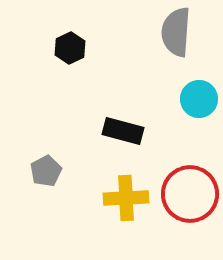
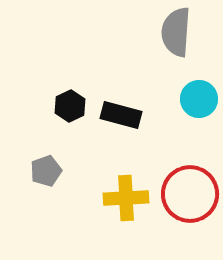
black hexagon: moved 58 px down
black rectangle: moved 2 px left, 16 px up
gray pentagon: rotated 8 degrees clockwise
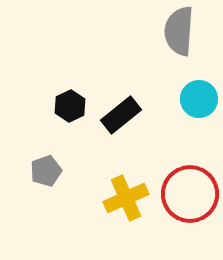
gray semicircle: moved 3 px right, 1 px up
black rectangle: rotated 54 degrees counterclockwise
yellow cross: rotated 21 degrees counterclockwise
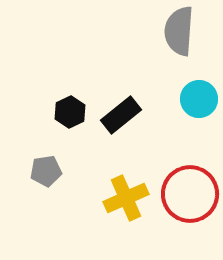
black hexagon: moved 6 px down
gray pentagon: rotated 12 degrees clockwise
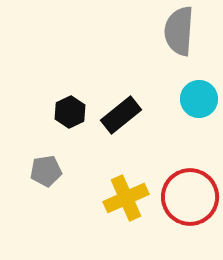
red circle: moved 3 px down
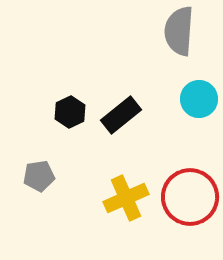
gray pentagon: moved 7 px left, 5 px down
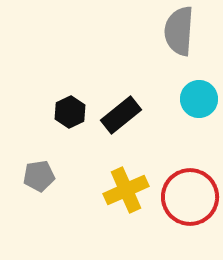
yellow cross: moved 8 px up
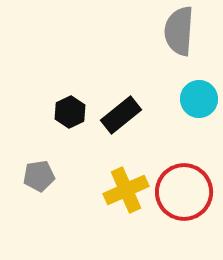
red circle: moved 6 px left, 5 px up
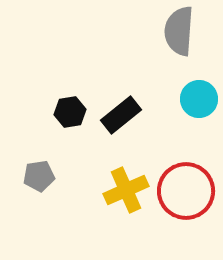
black hexagon: rotated 16 degrees clockwise
red circle: moved 2 px right, 1 px up
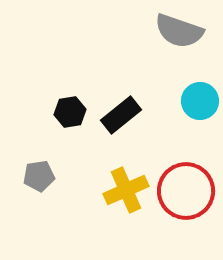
gray semicircle: rotated 75 degrees counterclockwise
cyan circle: moved 1 px right, 2 px down
